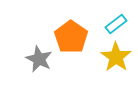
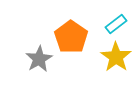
gray star: rotated 16 degrees clockwise
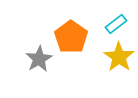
yellow star: moved 3 px right
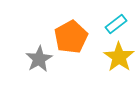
orange pentagon: rotated 8 degrees clockwise
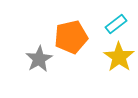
orange pentagon: rotated 16 degrees clockwise
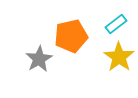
orange pentagon: moved 1 px up
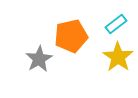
yellow star: moved 1 px left
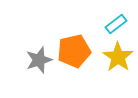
orange pentagon: moved 3 px right, 15 px down
gray star: moved 1 px down; rotated 12 degrees clockwise
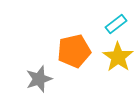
gray star: moved 19 px down
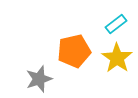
yellow star: moved 1 px left, 1 px down
